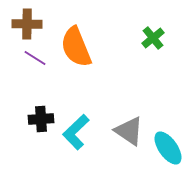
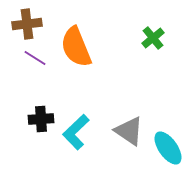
brown cross: rotated 8 degrees counterclockwise
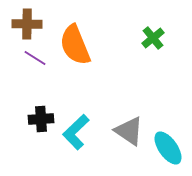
brown cross: rotated 8 degrees clockwise
orange semicircle: moved 1 px left, 2 px up
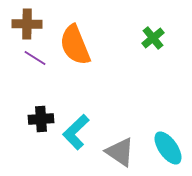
gray triangle: moved 9 px left, 21 px down
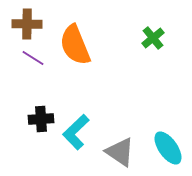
purple line: moved 2 px left
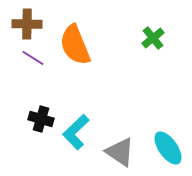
black cross: rotated 20 degrees clockwise
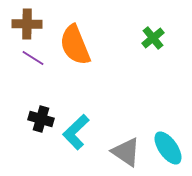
gray triangle: moved 6 px right
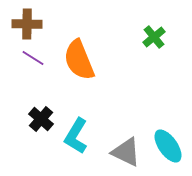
green cross: moved 1 px right, 1 px up
orange semicircle: moved 4 px right, 15 px down
black cross: rotated 25 degrees clockwise
cyan L-shape: moved 4 px down; rotated 15 degrees counterclockwise
cyan ellipse: moved 2 px up
gray triangle: rotated 8 degrees counterclockwise
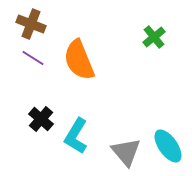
brown cross: moved 4 px right; rotated 20 degrees clockwise
gray triangle: rotated 24 degrees clockwise
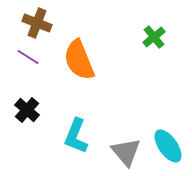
brown cross: moved 6 px right, 1 px up
purple line: moved 5 px left, 1 px up
black cross: moved 14 px left, 9 px up
cyan L-shape: rotated 9 degrees counterclockwise
